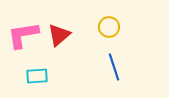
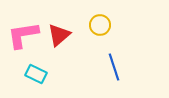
yellow circle: moved 9 px left, 2 px up
cyan rectangle: moved 1 px left, 2 px up; rotated 30 degrees clockwise
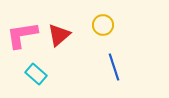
yellow circle: moved 3 px right
pink L-shape: moved 1 px left
cyan rectangle: rotated 15 degrees clockwise
